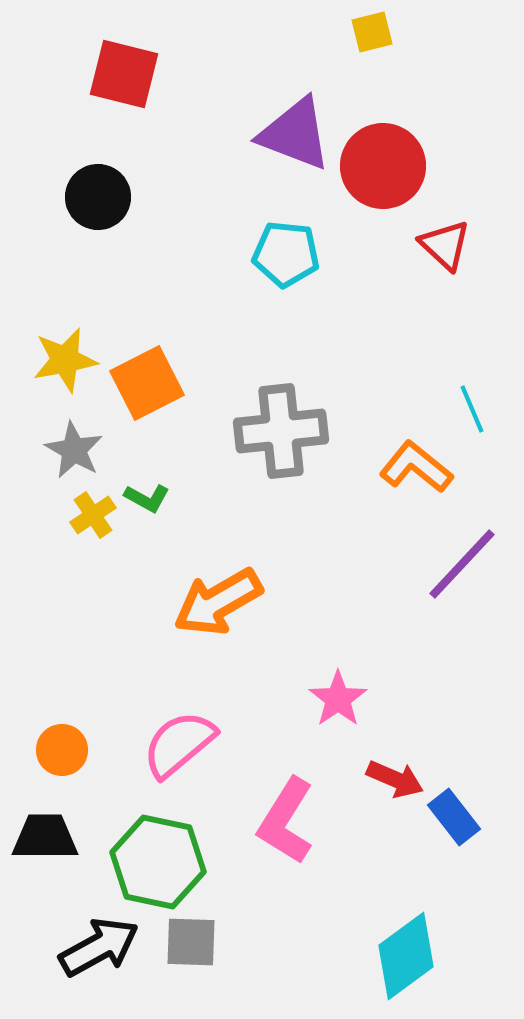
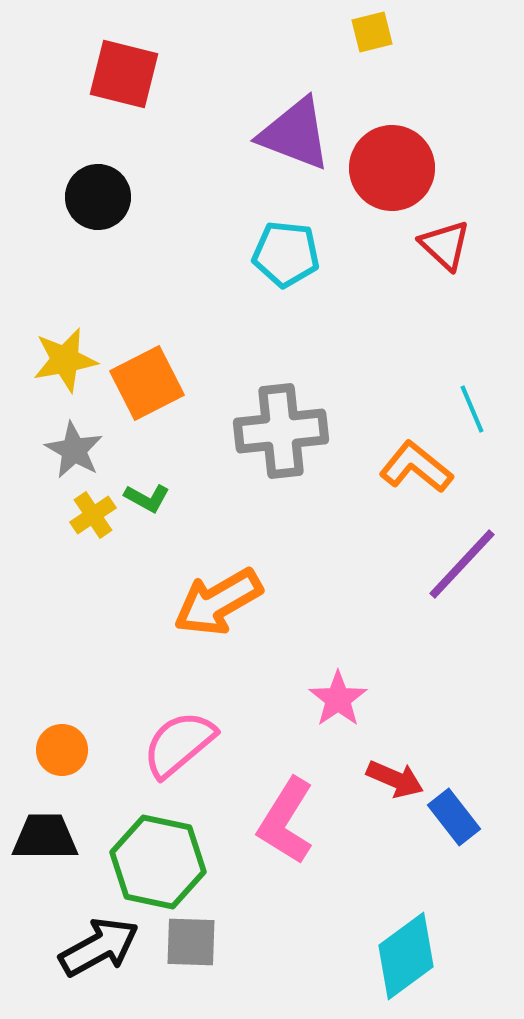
red circle: moved 9 px right, 2 px down
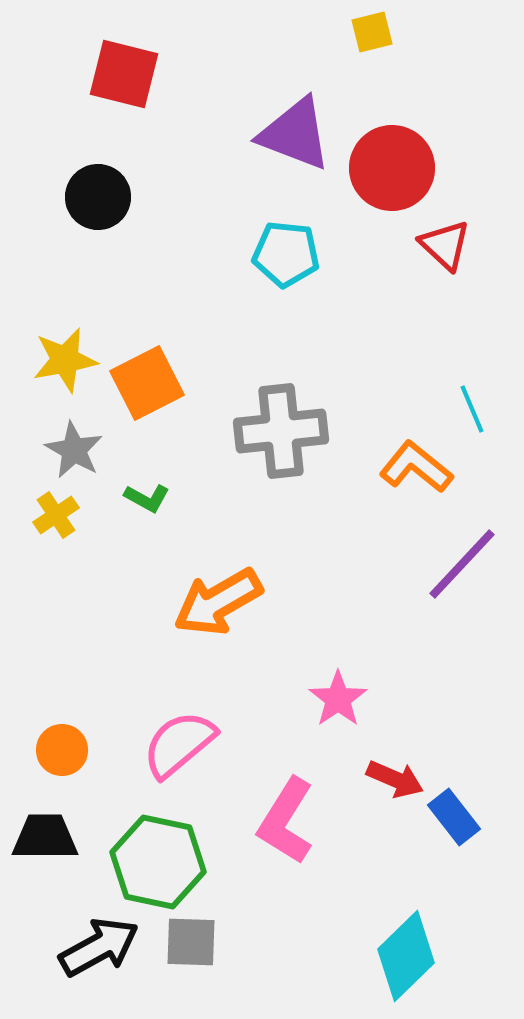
yellow cross: moved 37 px left
cyan diamond: rotated 8 degrees counterclockwise
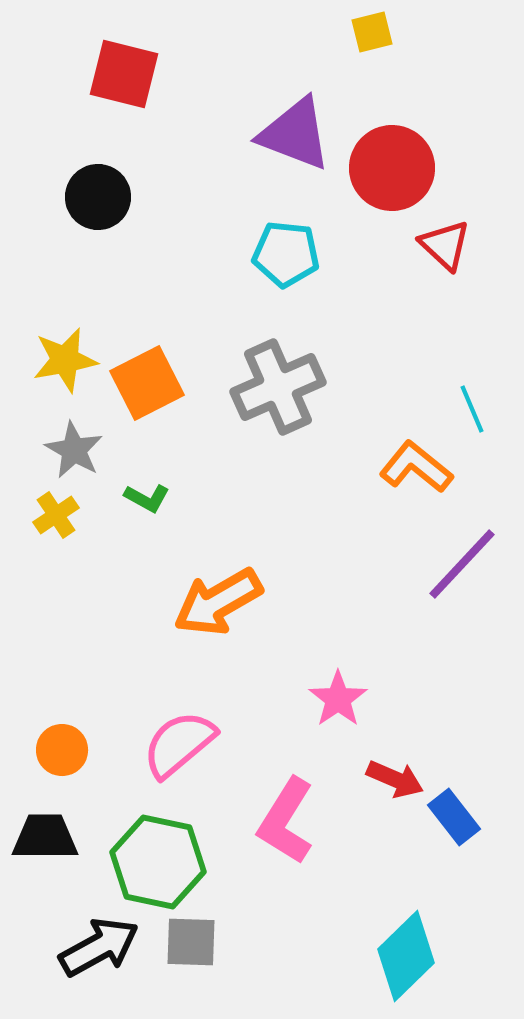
gray cross: moved 3 px left, 44 px up; rotated 18 degrees counterclockwise
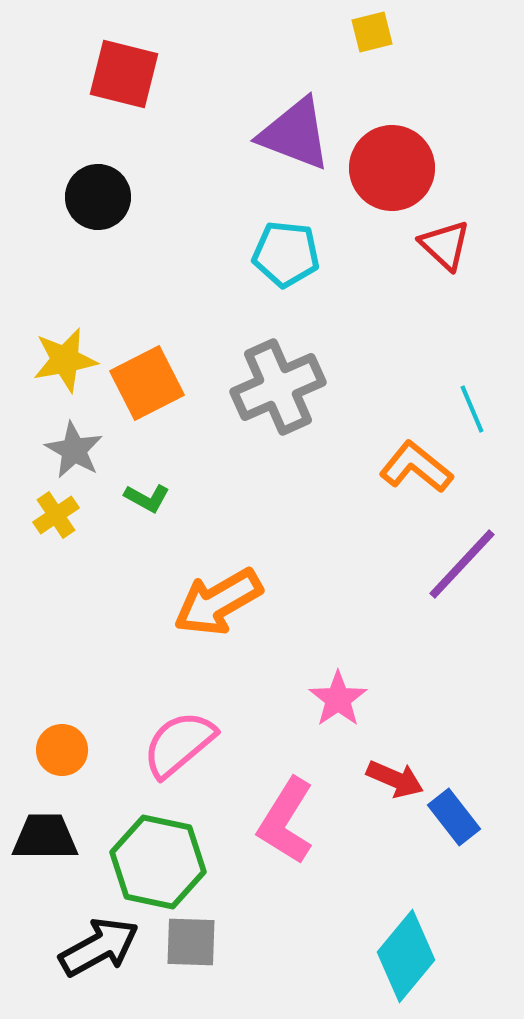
cyan diamond: rotated 6 degrees counterclockwise
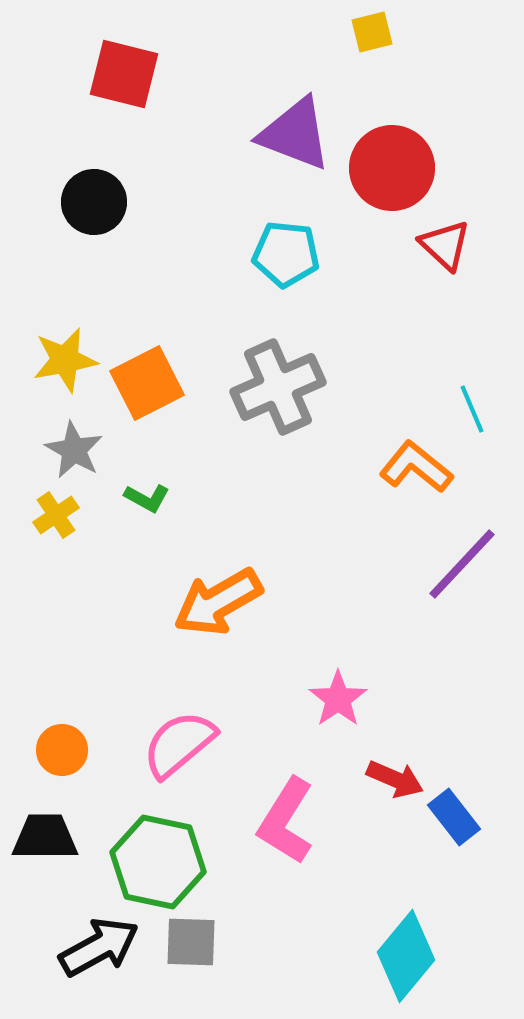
black circle: moved 4 px left, 5 px down
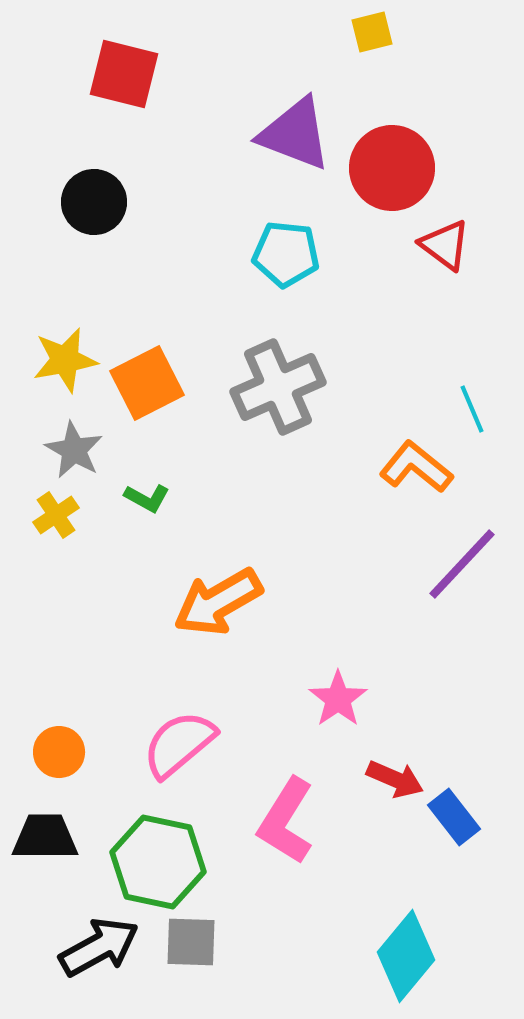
red triangle: rotated 6 degrees counterclockwise
orange circle: moved 3 px left, 2 px down
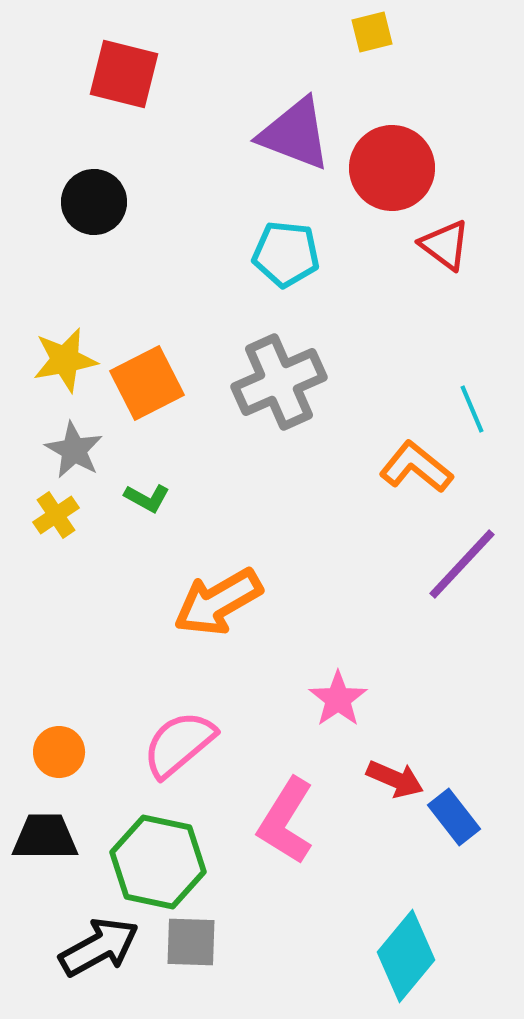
gray cross: moved 1 px right, 5 px up
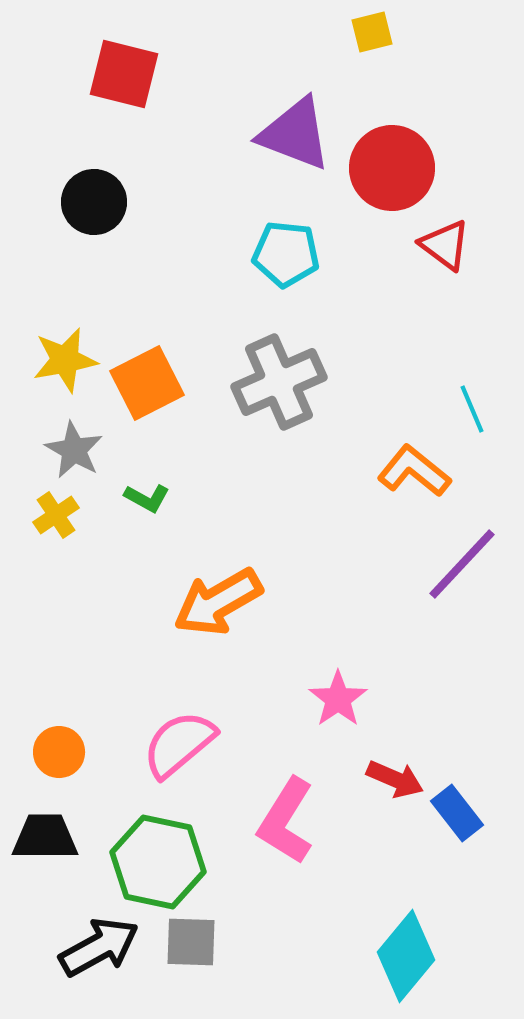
orange L-shape: moved 2 px left, 4 px down
blue rectangle: moved 3 px right, 4 px up
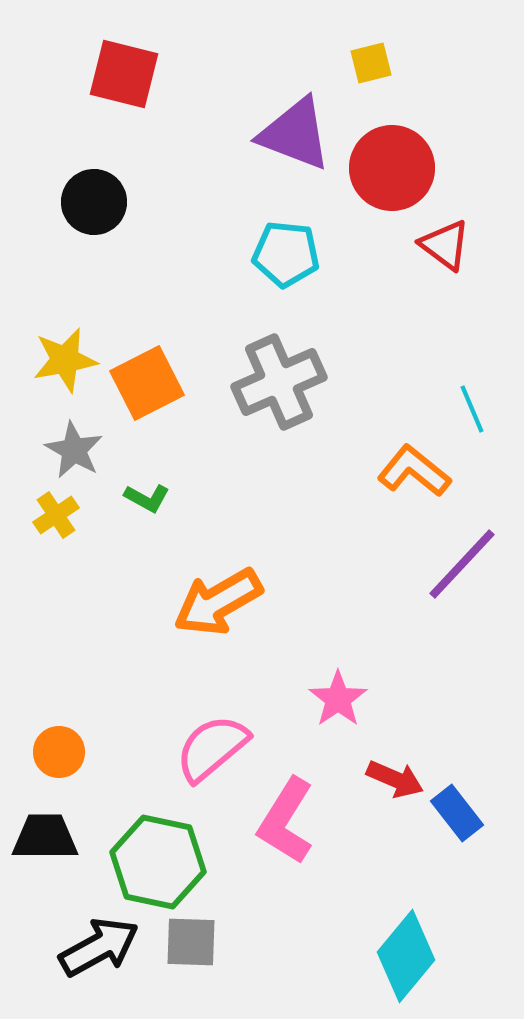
yellow square: moved 1 px left, 31 px down
pink semicircle: moved 33 px right, 4 px down
